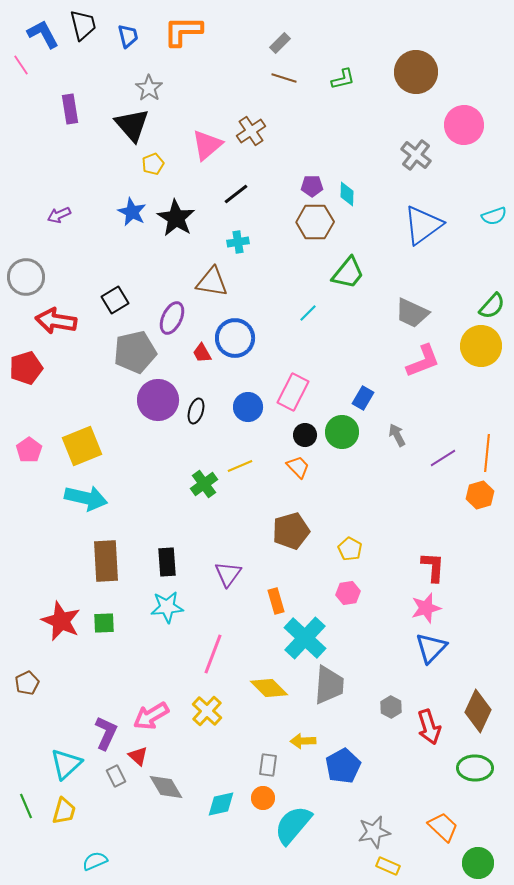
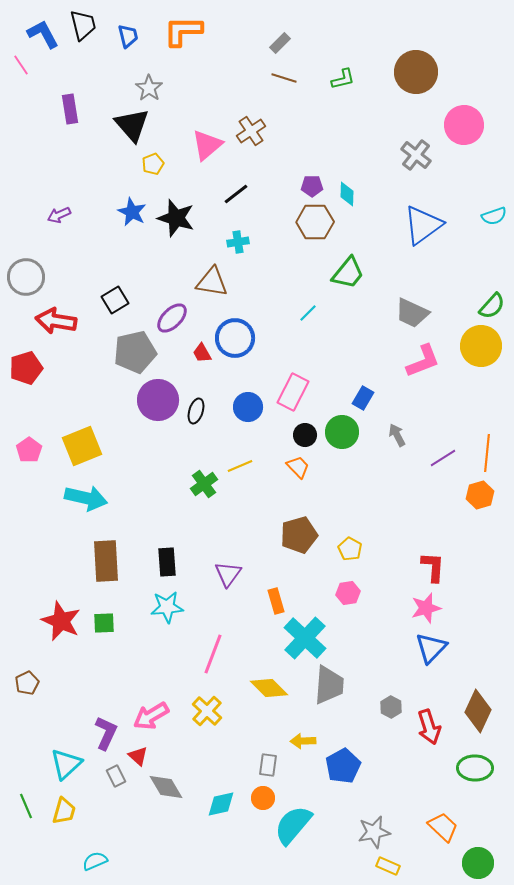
black star at (176, 218): rotated 15 degrees counterclockwise
purple ellipse at (172, 318): rotated 20 degrees clockwise
brown pentagon at (291, 531): moved 8 px right, 4 px down
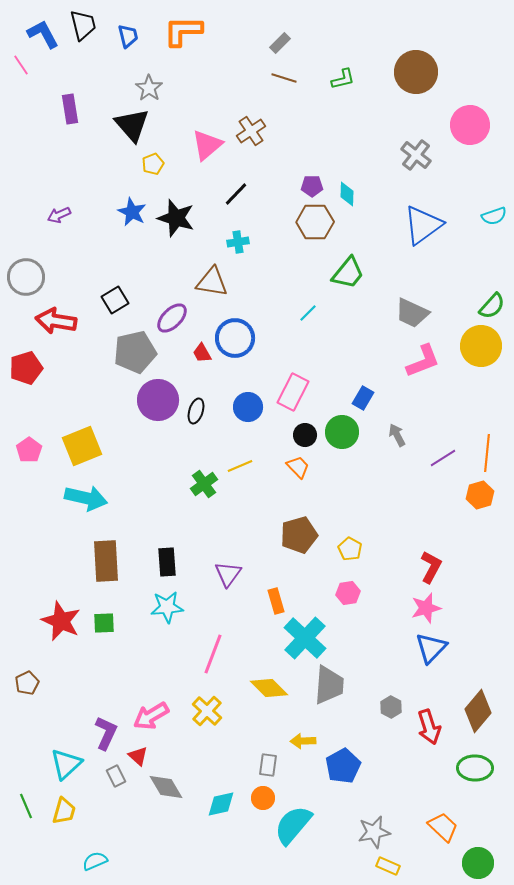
pink circle at (464, 125): moved 6 px right
black line at (236, 194): rotated 8 degrees counterclockwise
red L-shape at (433, 567): moved 2 px left; rotated 24 degrees clockwise
brown diamond at (478, 711): rotated 15 degrees clockwise
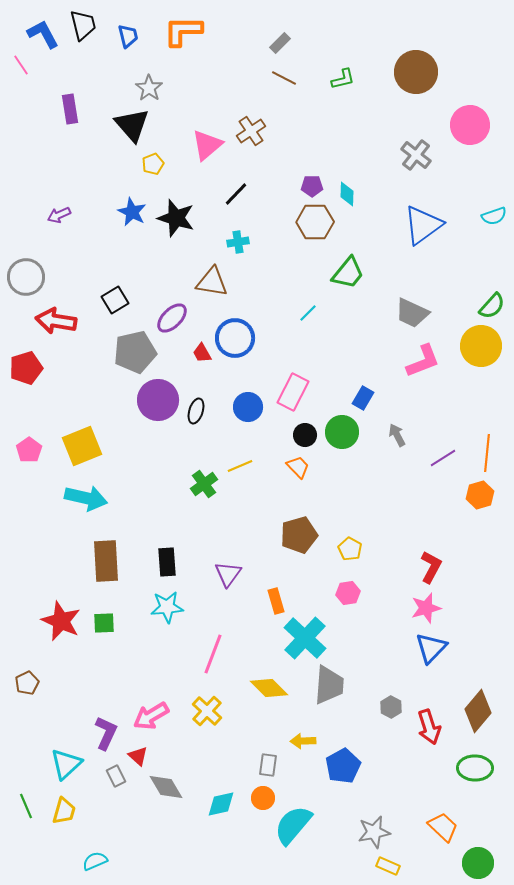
brown line at (284, 78): rotated 10 degrees clockwise
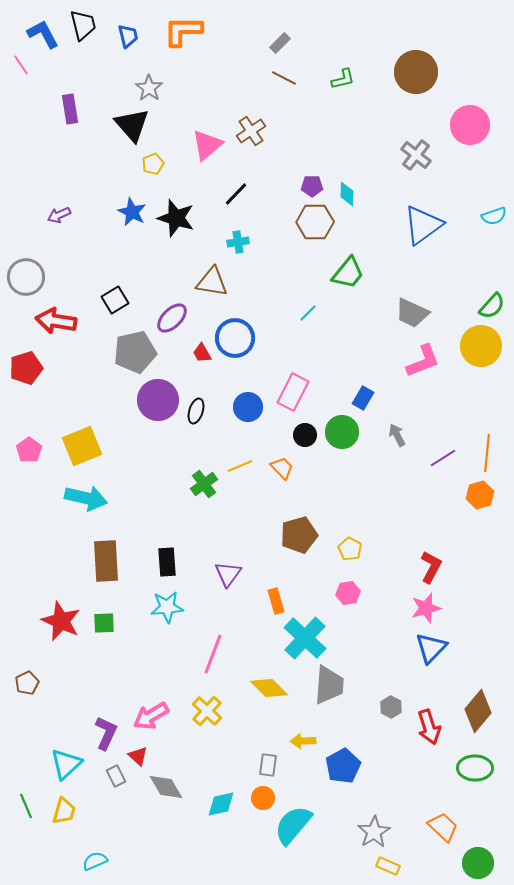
orange trapezoid at (298, 467): moved 16 px left, 1 px down
gray star at (374, 832): rotated 20 degrees counterclockwise
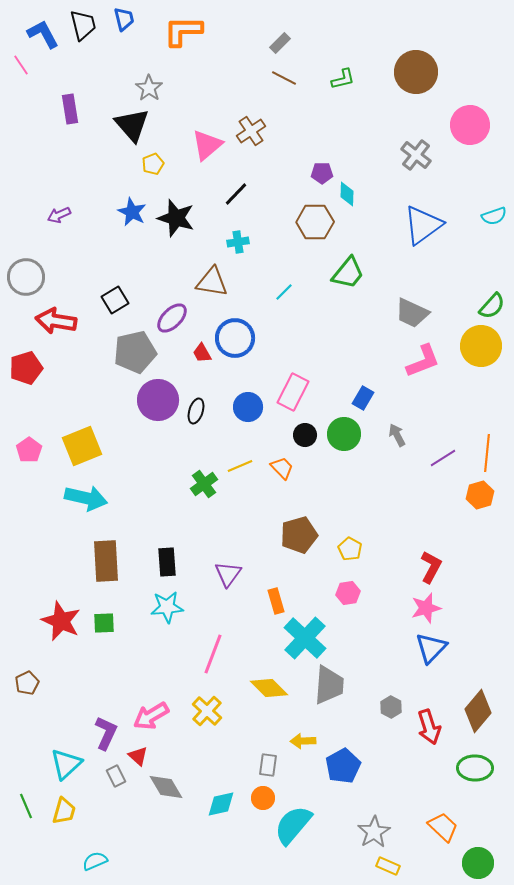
blue trapezoid at (128, 36): moved 4 px left, 17 px up
purple pentagon at (312, 186): moved 10 px right, 13 px up
cyan line at (308, 313): moved 24 px left, 21 px up
green circle at (342, 432): moved 2 px right, 2 px down
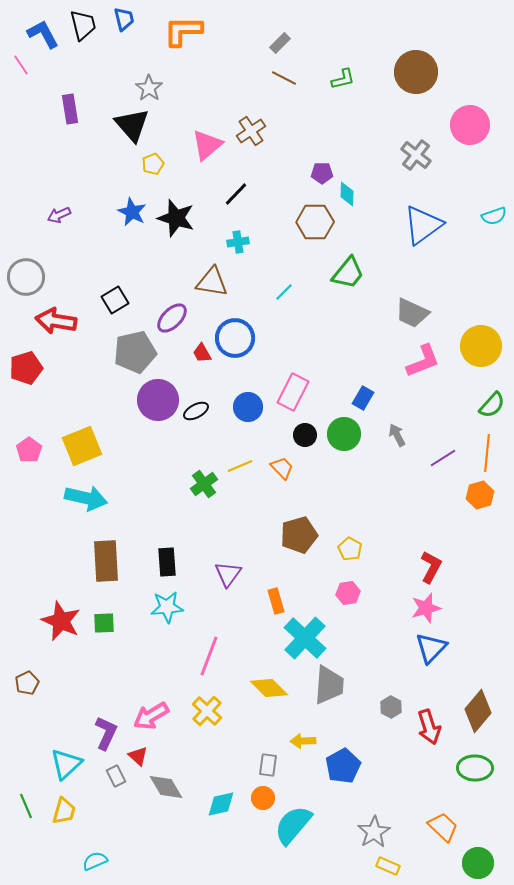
green semicircle at (492, 306): moved 99 px down
black ellipse at (196, 411): rotated 45 degrees clockwise
pink line at (213, 654): moved 4 px left, 2 px down
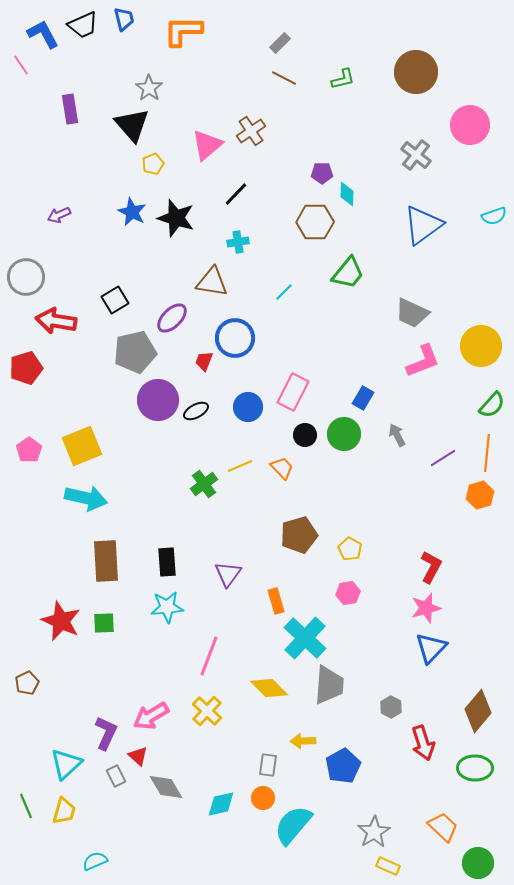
black trapezoid at (83, 25): rotated 80 degrees clockwise
red trapezoid at (202, 353): moved 2 px right, 8 px down; rotated 50 degrees clockwise
red arrow at (429, 727): moved 6 px left, 16 px down
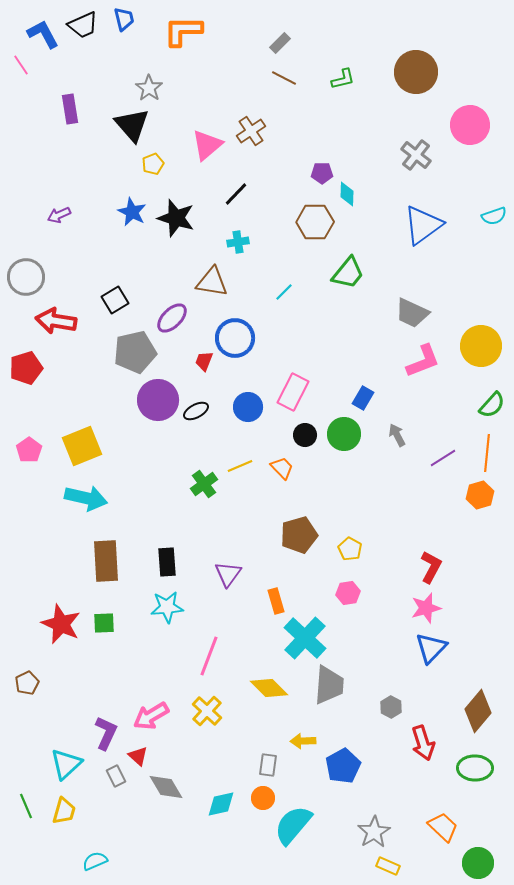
red star at (61, 621): moved 3 px down
